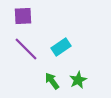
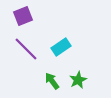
purple square: rotated 18 degrees counterclockwise
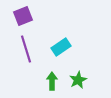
purple line: rotated 28 degrees clockwise
green arrow: rotated 36 degrees clockwise
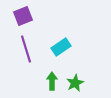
green star: moved 3 px left, 3 px down
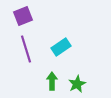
green star: moved 2 px right, 1 px down
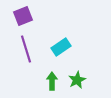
green star: moved 4 px up
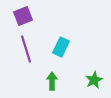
cyan rectangle: rotated 30 degrees counterclockwise
green star: moved 17 px right
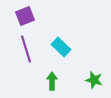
purple square: moved 2 px right
cyan rectangle: rotated 72 degrees counterclockwise
green star: rotated 30 degrees counterclockwise
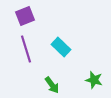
green arrow: moved 4 px down; rotated 144 degrees clockwise
